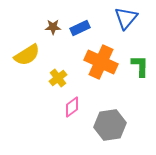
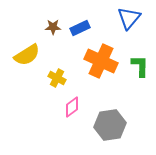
blue triangle: moved 3 px right
orange cross: moved 1 px up
yellow cross: moved 1 px left; rotated 24 degrees counterclockwise
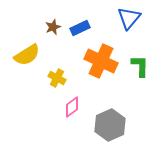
brown star: rotated 21 degrees counterclockwise
gray hexagon: rotated 16 degrees counterclockwise
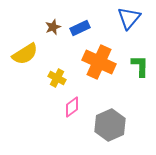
yellow semicircle: moved 2 px left, 1 px up
orange cross: moved 2 px left, 1 px down
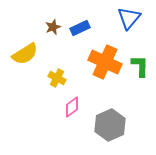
orange cross: moved 6 px right
